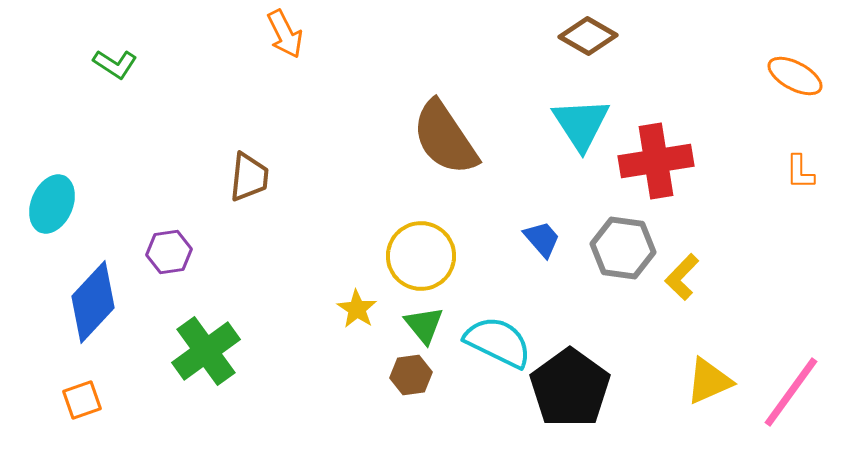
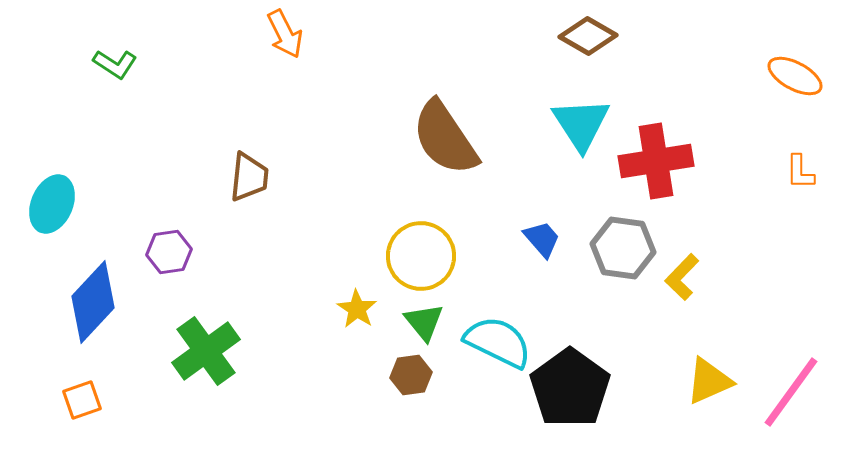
green triangle: moved 3 px up
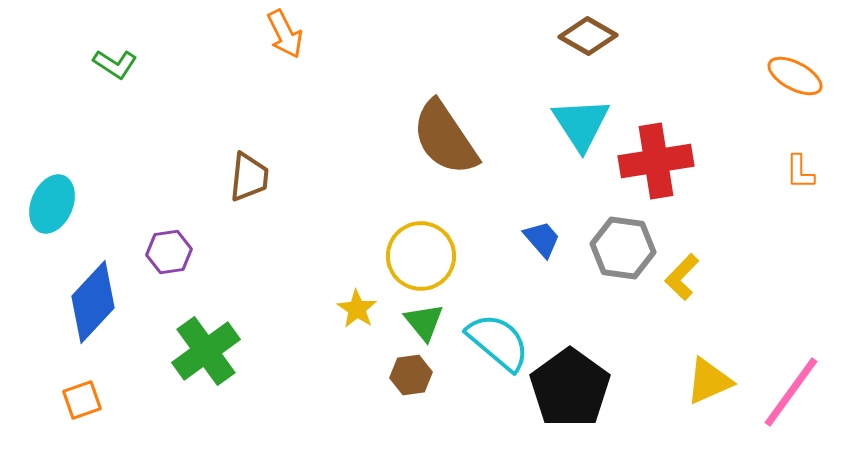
cyan semicircle: rotated 14 degrees clockwise
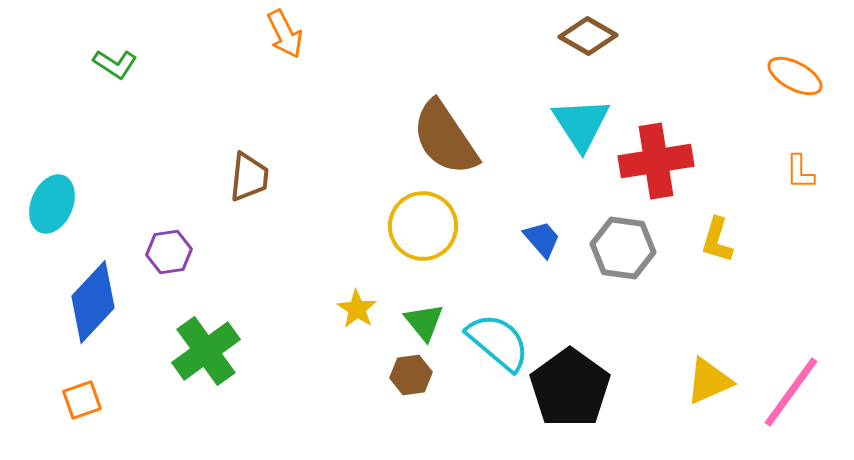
yellow circle: moved 2 px right, 30 px up
yellow L-shape: moved 35 px right, 37 px up; rotated 27 degrees counterclockwise
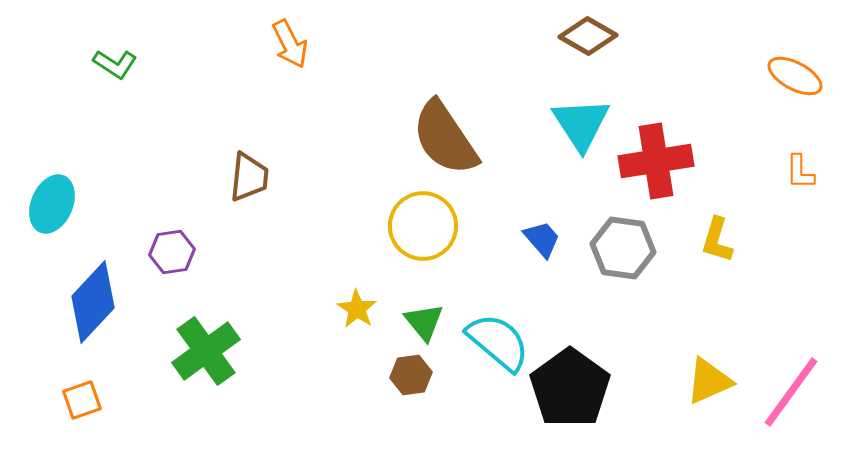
orange arrow: moved 5 px right, 10 px down
purple hexagon: moved 3 px right
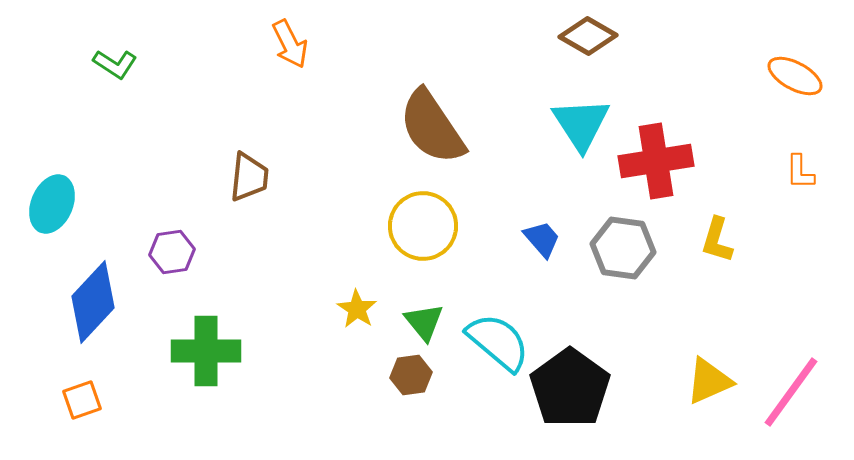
brown semicircle: moved 13 px left, 11 px up
green cross: rotated 36 degrees clockwise
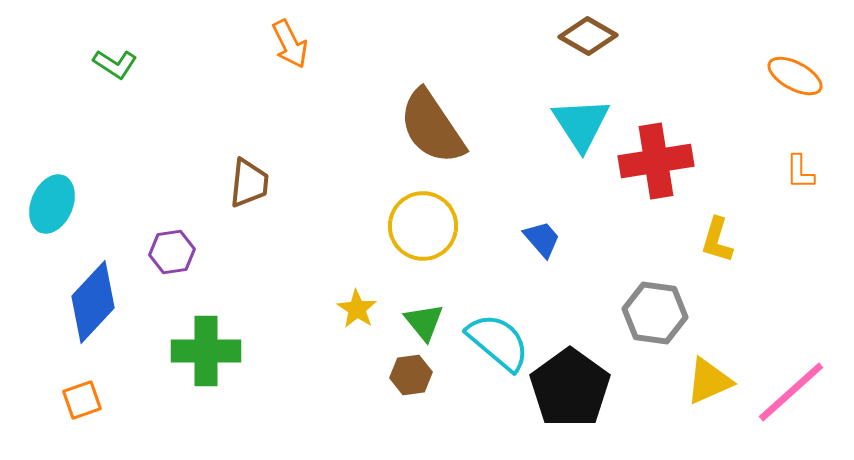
brown trapezoid: moved 6 px down
gray hexagon: moved 32 px right, 65 px down
pink line: rotated 12 degrees clockwise
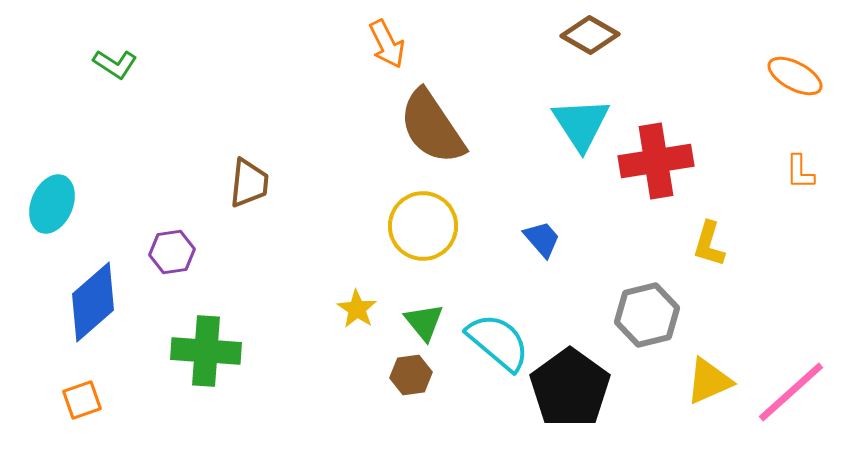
brown diamond: moved 2 px right, 1 px up
orange arrow: moved 97 px right
yellow L-shape: moved 8 px left, 4 px down
blue diamond: rotated 6 degrees clockwise
gray hexagon: moved 8 px left, 2 px down; rotated 22 degrees counterclockwise
green cross: rotated 4 degrees clockwise
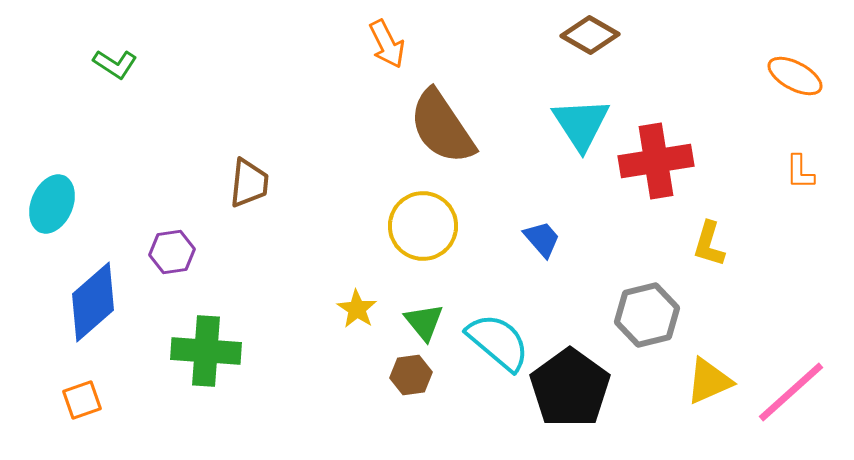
brown semicircle: moved 10 px right
